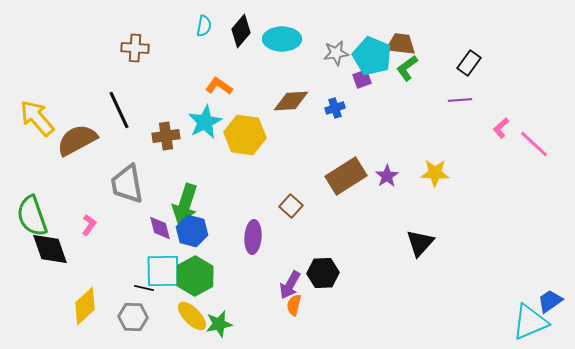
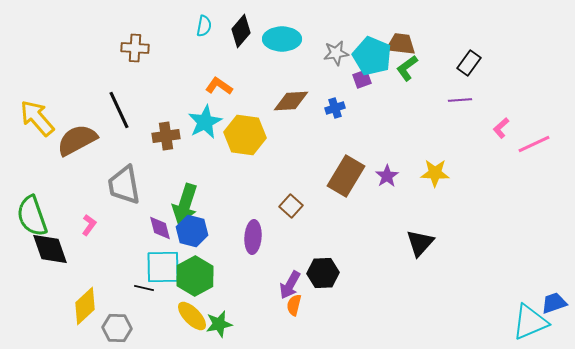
pink line at (534, 144): rotated 68 degrees counterclockwise
brown rectangle at (346, 176): rotated 27 degrees counterclockwise
gray trapezoid at (127, 184): moved 3 px left, 1 px down
cyan square at (163, 271): moved 4 px up
blue trapezoid at (550, 301): moved 4 px right, 2 px down; rotated 16 degrees clockwise
gray hexagon at (133, 317): moved 16 px left, 11 px down
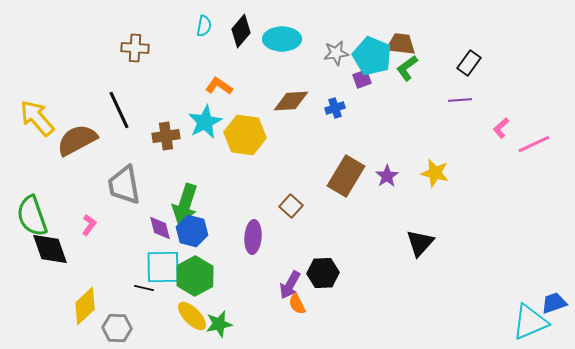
yellow star at (435, 173): rotated 12 degrees clockwise
orange semicircle at (294, 305): moved 3 px right, 1 px up; rotated 40 degrees counterclockwise
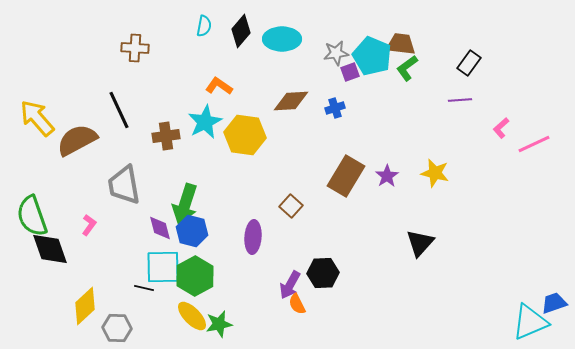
purple square at (362, 79): moved 12 px left, 7 px up
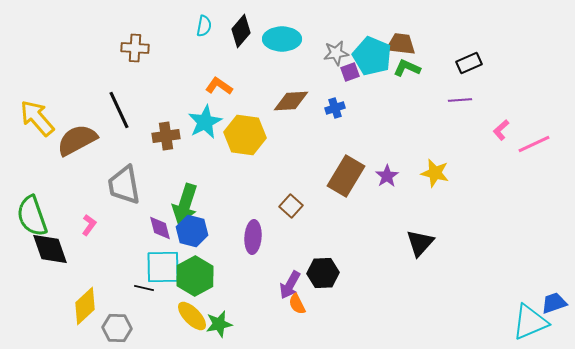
black rectangle at (469, 63): rotated 30 degrees clockwise
green L-shape at (407, 68): rotated 60 degrees clockwise
pink L-shape at (501, 128): moved 2 px down
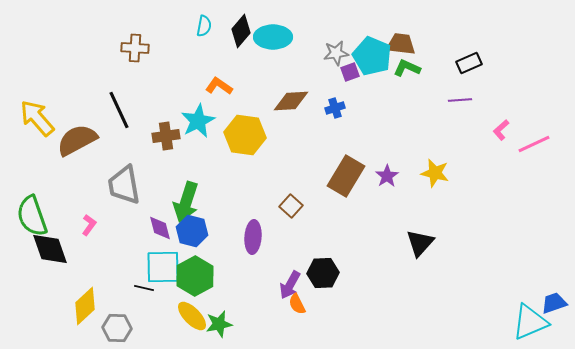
cyan ellipse at (282, 39): moved 9 px left, 2 px up
cyan star at (205, 122): moved 7 px left, 1 px up
green arrow at (185, 204): moved 1 px right, 2 px up
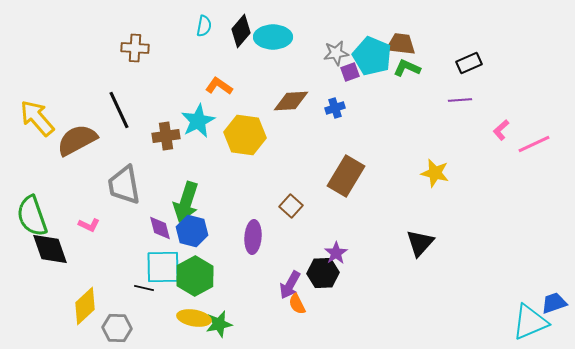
purple star at (387, 176): moved 51 px left, 77 px down
pink L-shape at (89, 225): rotated 80 degrees clockwise
yellow ellipse at (192, 316): moved 2 px right, 2 px down; rotated 36 degrees counterclockwise
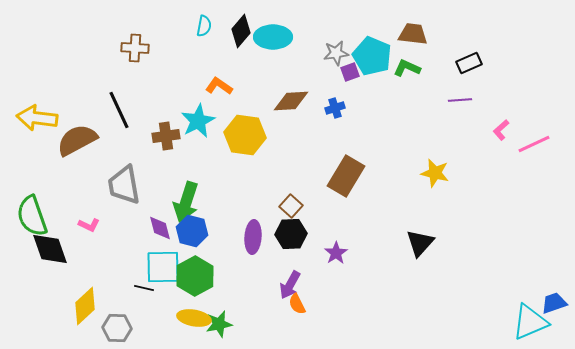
brown trapezoid at (401, 44): moved 12 px right, 10 px up
yellow arrow at (37, 118): rotated 42 degrees counterclockwise
black hexagon at (323, 273): moved 32 px left, 39 px up
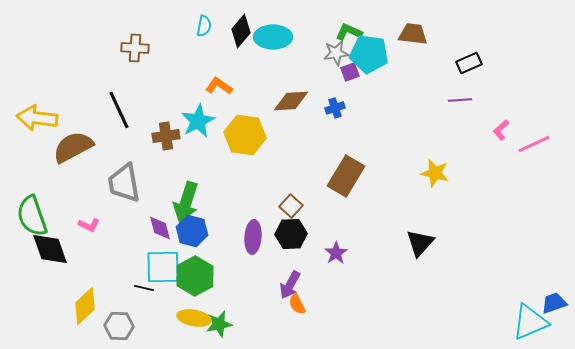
cyan pentagon at (372, 56): moved 3 px left, 2 px up; rotated 15 degrees counterclockwise
green L-shape at (407, 68): moved 58 px left, 36 px up
brown semicircle at (77, 140): moved 4 px left, 7 px down
gray trapezoid at (124, 185): moved 2 px up
gray hexagon at (117, 328): moved 2 px right, 2 px up
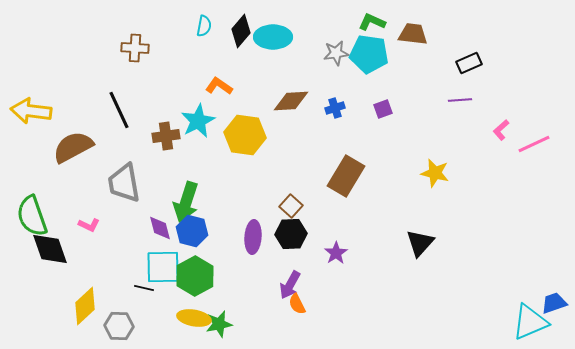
green L-shape at (349, 32): moved 23 px right, 10 px up
purple square at (350, 72): moved 33 px right, 37 px down
yellow arrow at (37, 118): moved 6 px left, 7 px up
